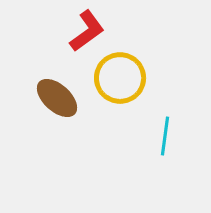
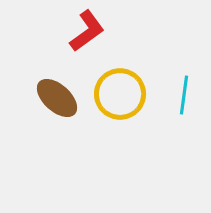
yellow circle: moved 16 px down
cyan line: moved 19 px right, 41 px up
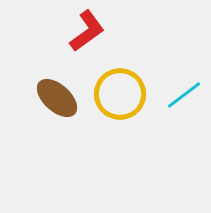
cyan line: rotated 45 degrees clockwise
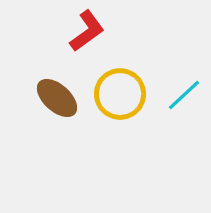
cyan line: rotated 6 degrees counterclockwise
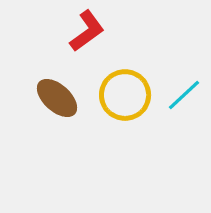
yellow circle: moved 5 px right, 1 px down
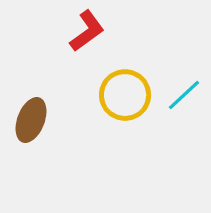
brown ellipse: moved 26 px left, 22 px down; rotated 69 degrees clockwise
